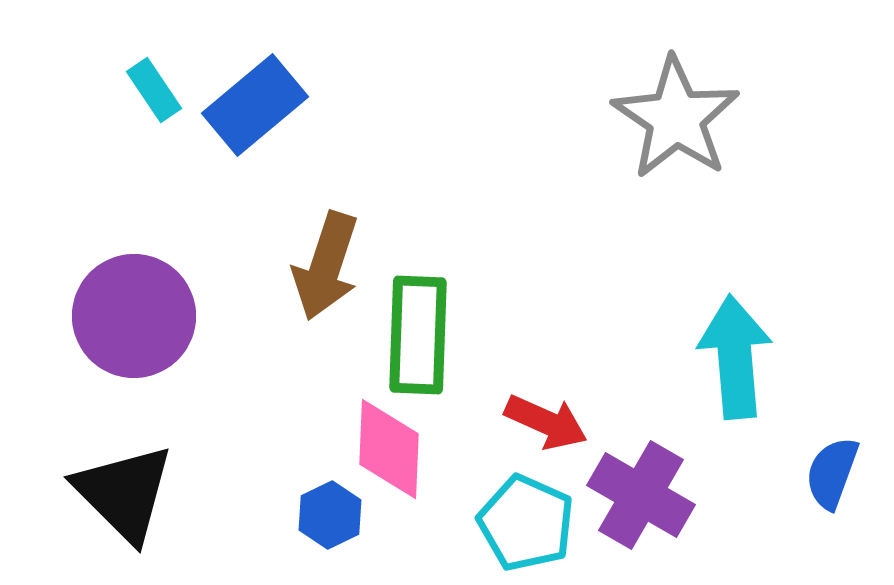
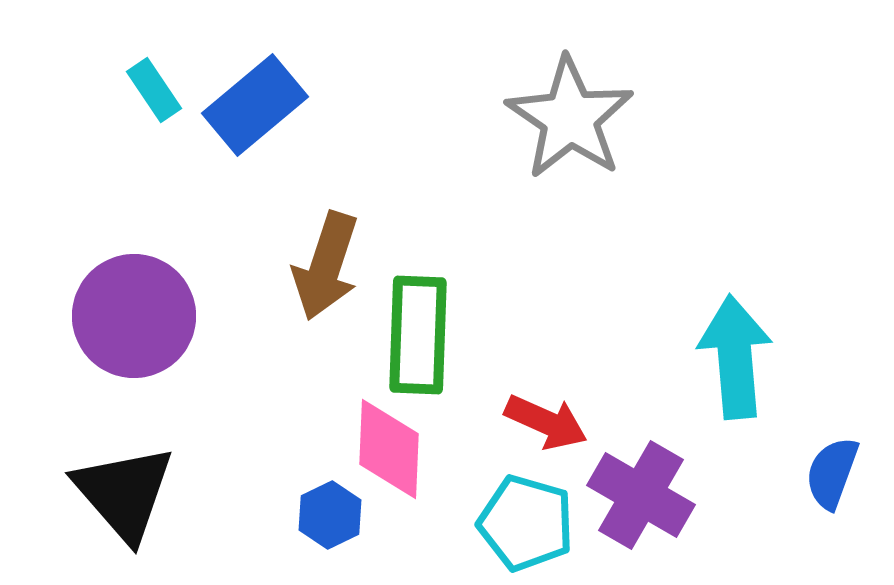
gray star: moved 106 px left
black triangle: rotated 4 degrees clockwise
cyan pentagon: rotated 8 degrees counterclockwise
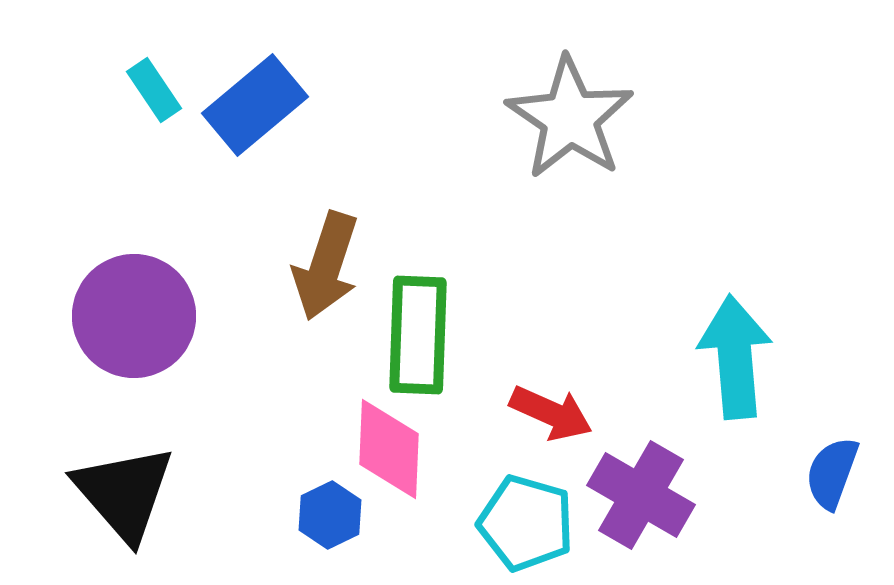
red arrow: moved 5 px right, 9 px up
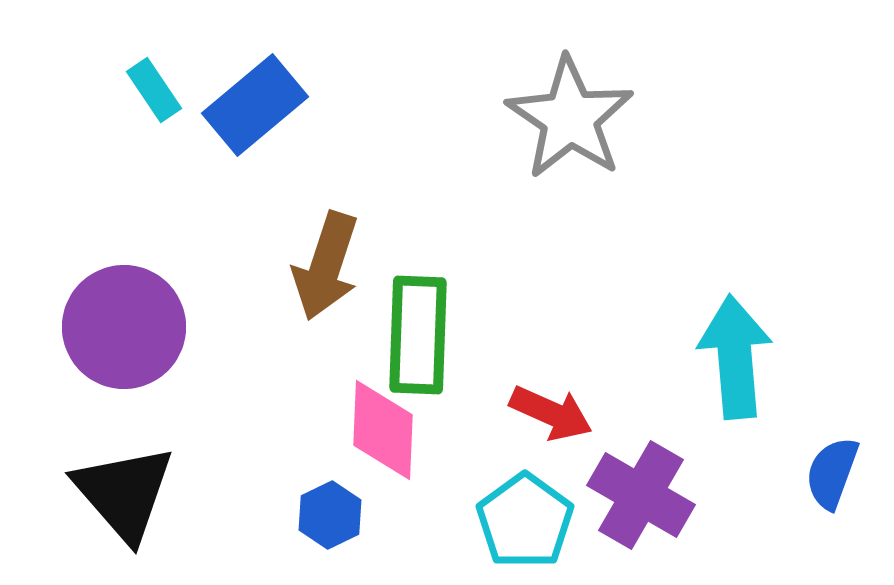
purple circle: moved 10 px left, 11 px down
pink diamond: moved 6 px left, 19 px up
cyan pentagon: moved 1 px left, 2 px up; rotated 20 degrees clockwise
